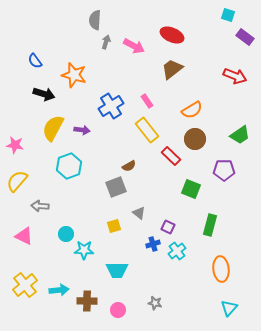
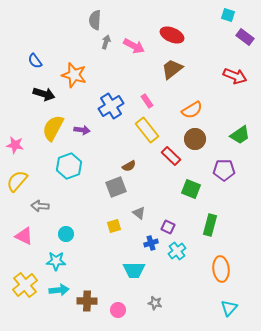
blue cross at (153, 244): moved 2 px left, 1 px up
cyan star at (84, 250): moved 28 px left, 11 px down
cyan trapezoid at (117, 270): moved 17 px right
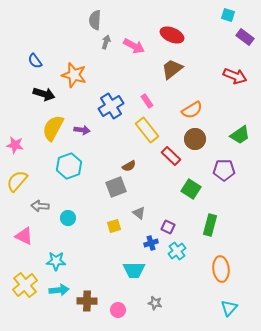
green square at (191, 189): rotated 12 degrees clockwise
cyan circle at (66, 234): moved 2 px right, 16 px up
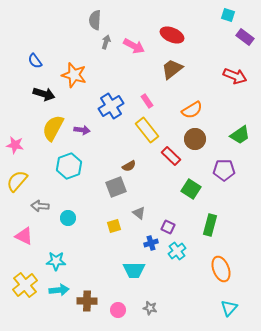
orange ellipse at (221, 269): rotated 15 degrees counterclockwise
gray star at (155, 303): moved 5 px left, 5 px down
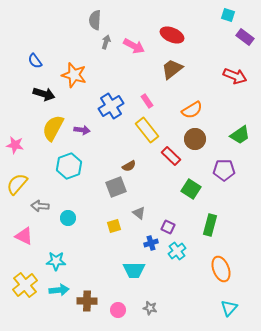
yellow semicircle at (17, 181): moved 3 px down
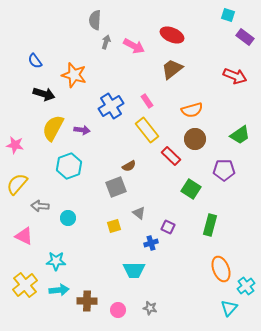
orange semicircle at (192, 110): rotated 15 degrees clockwise
cyan cross at (177, 251): moved 69 px right, 35 px down
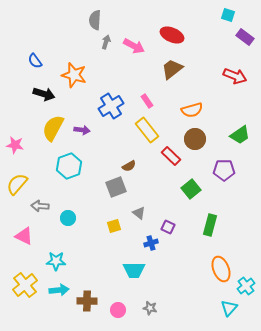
green square at (191, 189): rotated 18 degrees clockwise
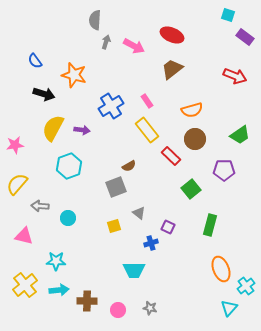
pink star at (15, 145): rotated 18 degrees counterclockwise
pink triangle at (24, 236): rotated 12 degrees counterclockwise
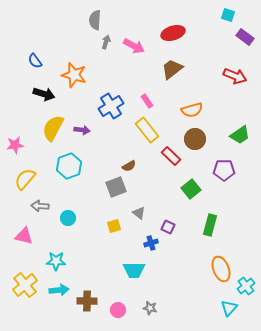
red ellipse at (172, 35): moved 1 px right, 2 px up; rotated 40 degrees counterclockwise
yellow semicircle at (17, 184): moved 8 px right, 5 px up
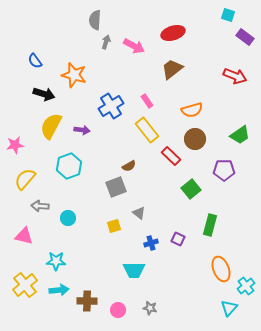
yellow semicircle at (53, 128): moved 2 px left, 2 px up
purple square at (168, 227): moved 10 px right, 12 px down
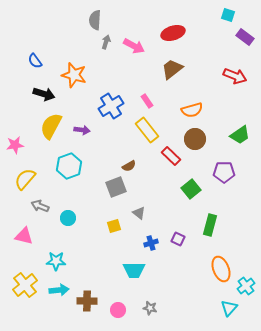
purple pentagon at (224, 170): moved 2 px down
gray arrow at (40, 206): rotated 18 degrees clockwise
